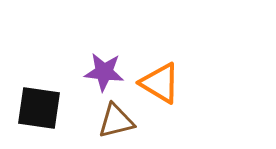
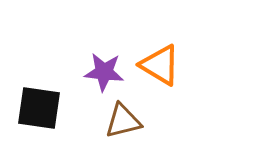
orange triangle: moved 18 px up
brown triangle: moved 7 px right
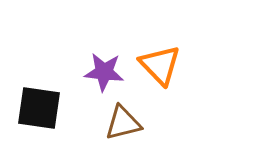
orange triangle: rotated 15 degrees clockwise
brown triangle: moved 2 px down
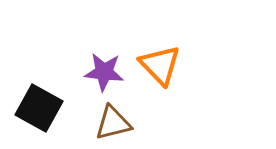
black square: rotated 21 degrees clockwise
brown triangle: moved 10 px left
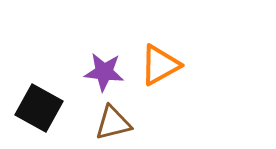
orange triangle: rotated 45 degrees clockwise
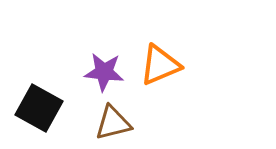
orange triangle: rotated 6 degrees clockwise
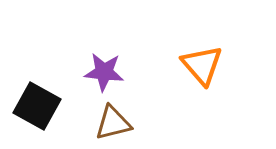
orange triangle: moved 42 px right; rotated 48 degrees counterclockwise
black square: moved 2 px left, 2 px up
